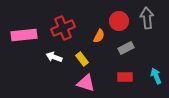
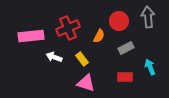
gray arrow: moved 1 px right, 1 px up
red cross: moved 5 px right
pink rectangle: moved 7 px right, 1 px down
cyan arrow: moved 6 px left, 9 px up
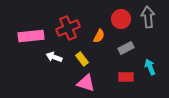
red circle: moved 2 px right, 2 px up
red rectangle: moved 1 px right
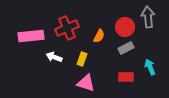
red circle: moved 4 px right, 8 px down
red cross: moved 1 px left
yellow rectangle: rotated 56 degrees clockwise
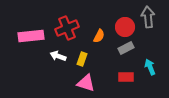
white arrow: moved 4 px right, 1 px up
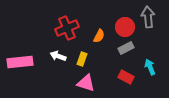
pink rectangle: moved 11 px left, 26 px down
red rectangle: rotated 28 degrees clockwise
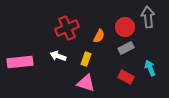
yellow rectangle: moved 4 px right
cyan arrow: moved 1 px down
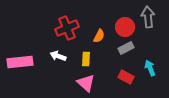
yellow rectangle: rotated 16 degrees counterclockwise
pink triangle: rotated 24 degrees clockwise
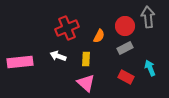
red circle: moved 1 px up
gray rectangle: moved 1 px left
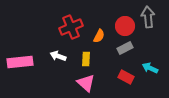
red cross: moved 4 px right, 1 px up
cyan arrow: rotated 42 degrees counterclockwise
